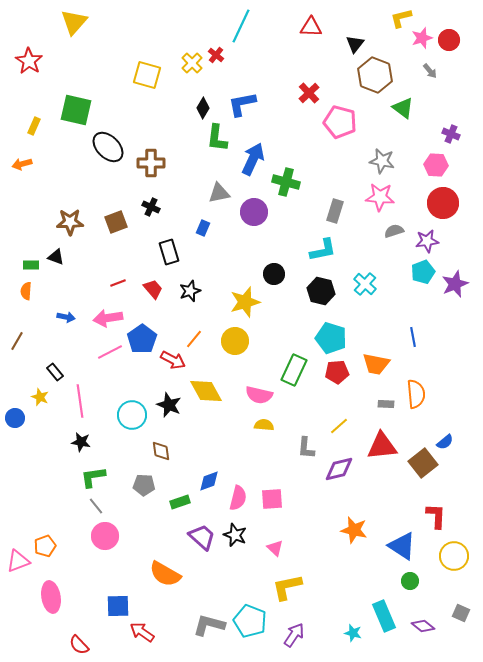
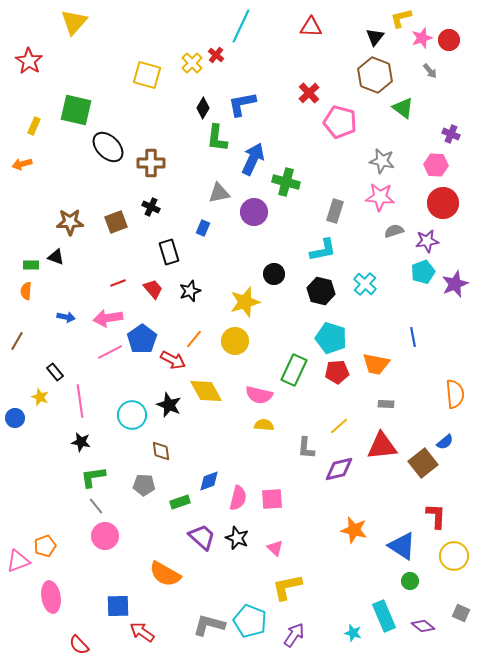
black triangle at (355, 44): moved 20 px right, 7 px up
orange semicircle at (416, 394): moved 39 px right
black star at (235, 535): moved 2 px right, 3 px down
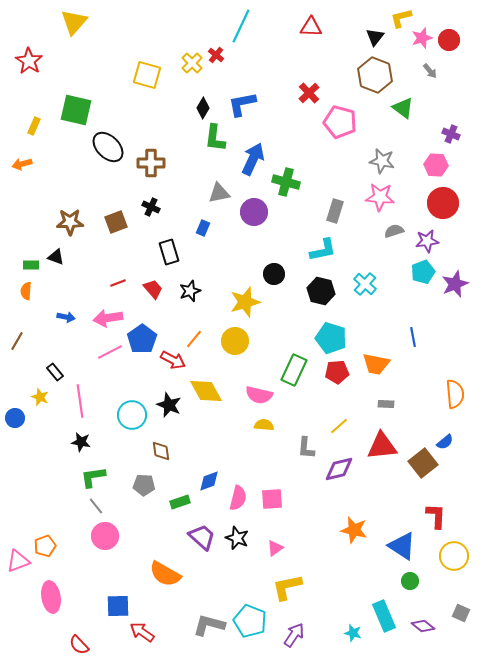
green L-shape at (217, 138): moved 2 px left
pink triangle at (275, 548): rotated 42 degrees clockwise
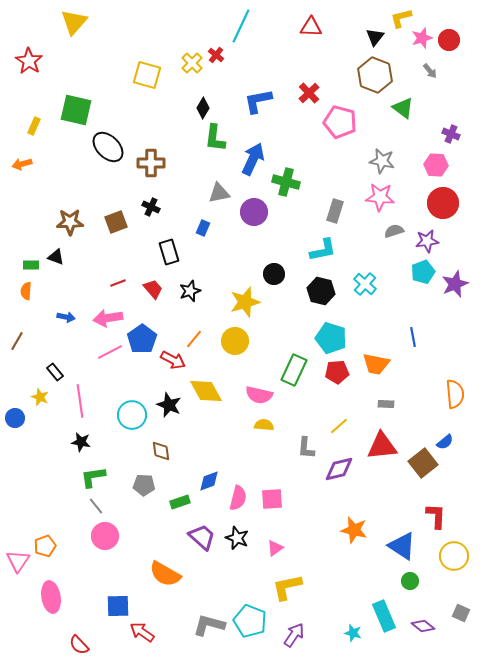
blue L-shape at (242, 104): moved 16 px right, 3 px up
pink triangle at (18, 561): rotated 35 degrees counterclockwise
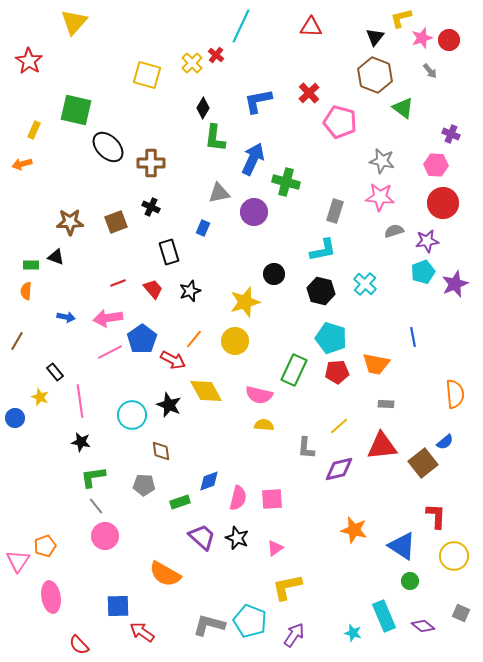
yellow rectangle at (34, 126): moved 4 px down
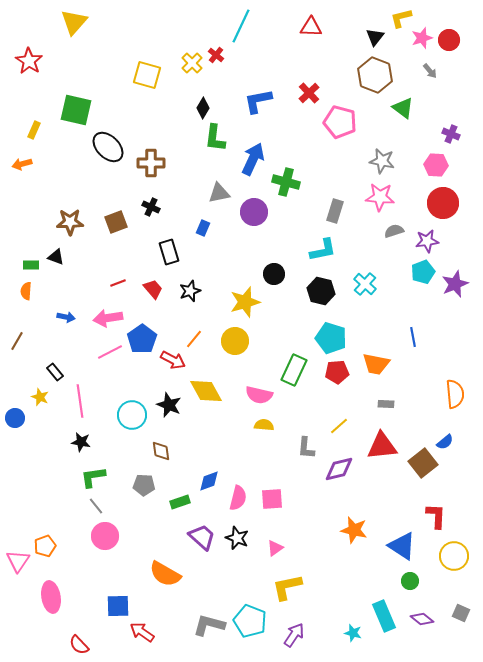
purple diamond at (423, 626): moved 1 px left, 7 px up
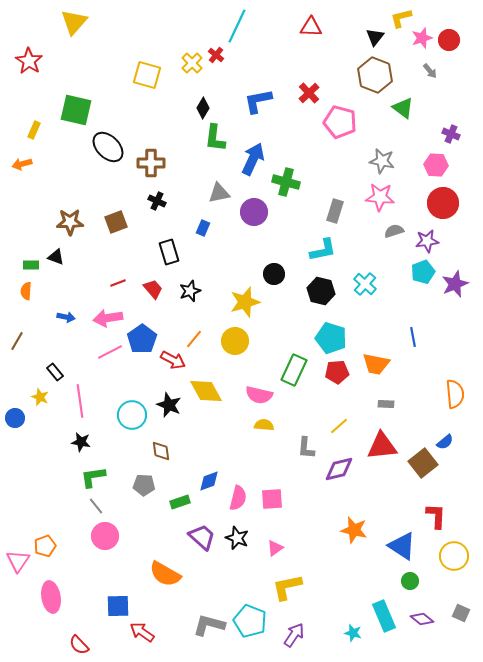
cyan line at (241, 26): moved 4 px left
black cross at (151, 207): moved 6 px right, 6 px up
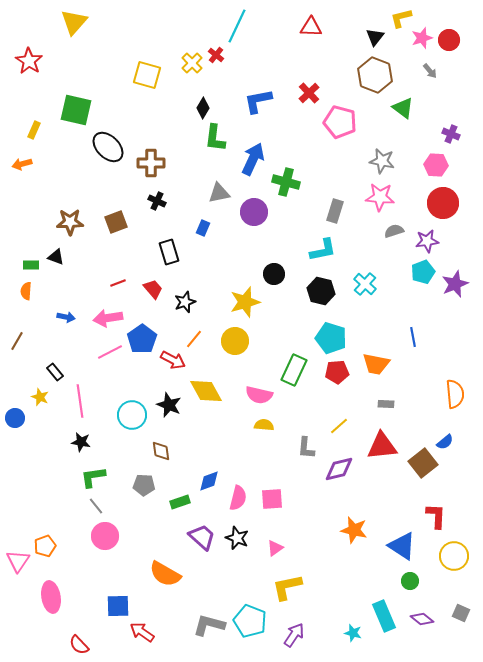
black star at (190, 291): moved 5 px left, 11 px down
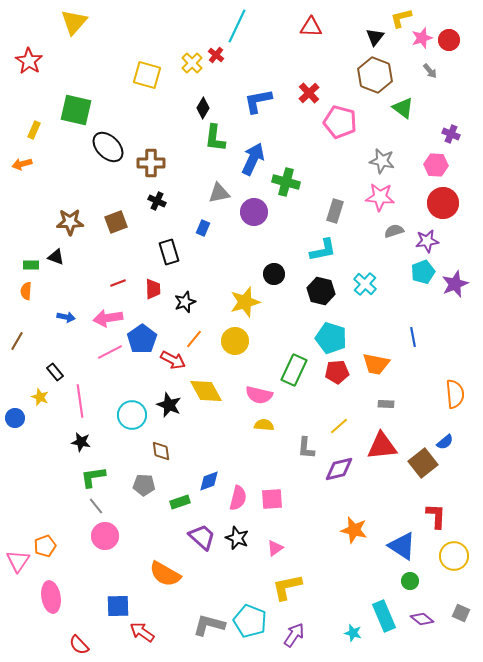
red trapezoid at (153, 289): rotated 40 degrees clockwise
